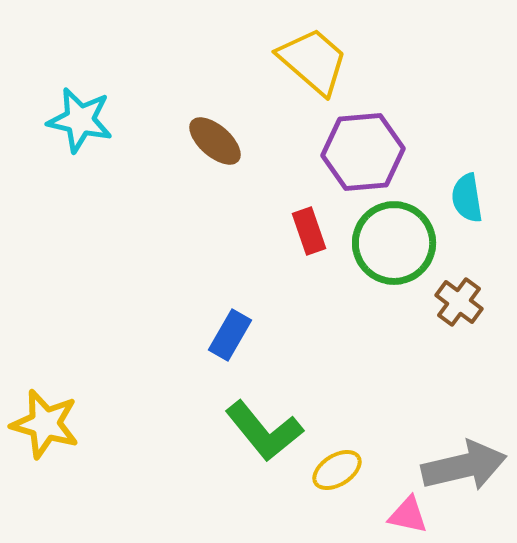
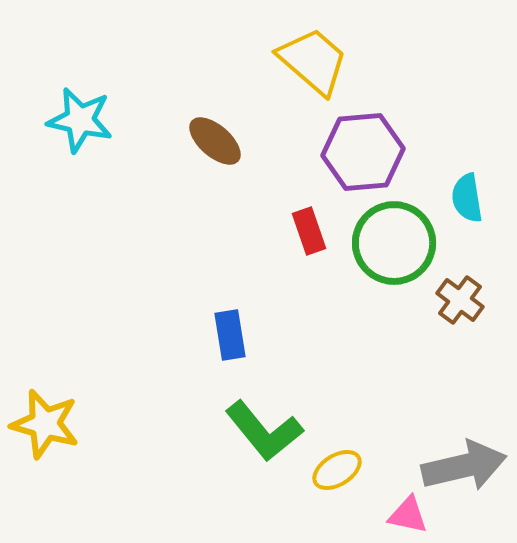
brown cross: moved 1 px right, 2 px up
blue rectangle: rotated 39 degrees counterclockwise
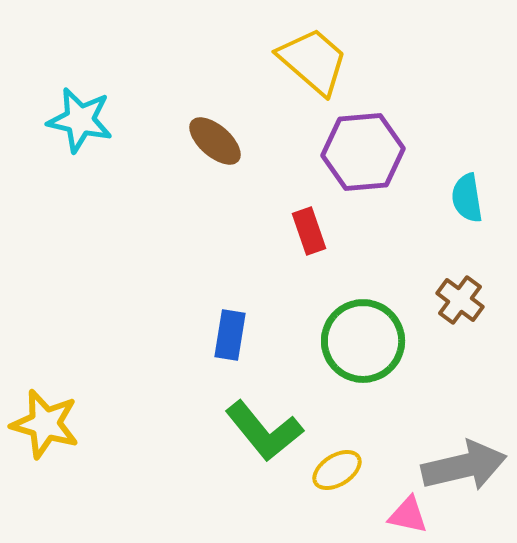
green circle: moved 31 px left, 98 px down
blue rectangle: rotated 18 degrees clockwise
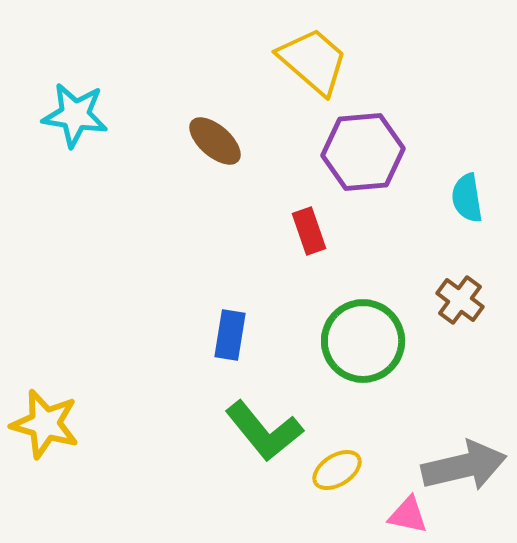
cyan star: moved 5 px left, 5 px up; rotated 4 degrees counterclockwise
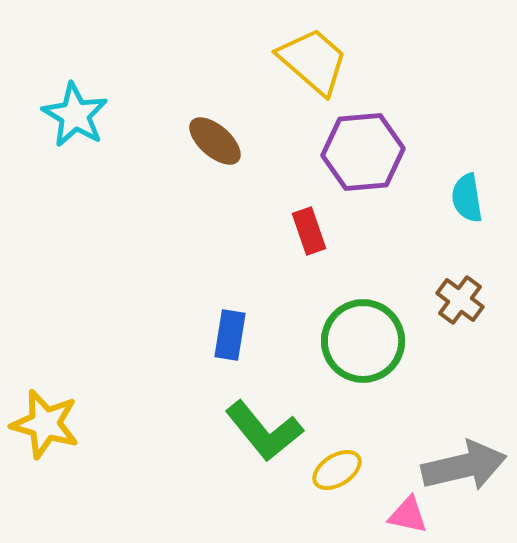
cyan star: rotated 22 degrees clockwise
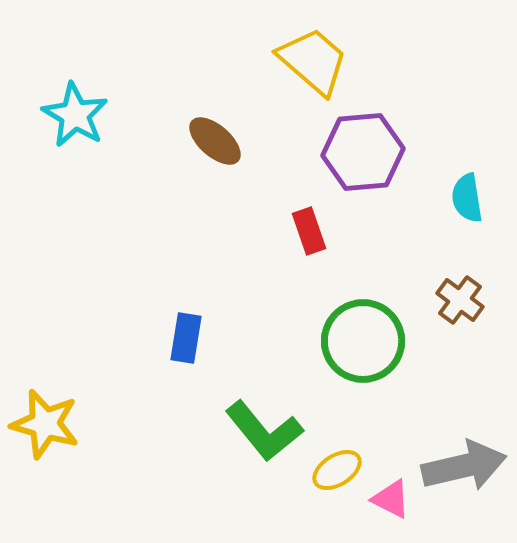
blue rectangle: moved 44 px left, 3 px down
pink triangle: moved 17 px left, 16 px up; rotated 15 degrees clockwise
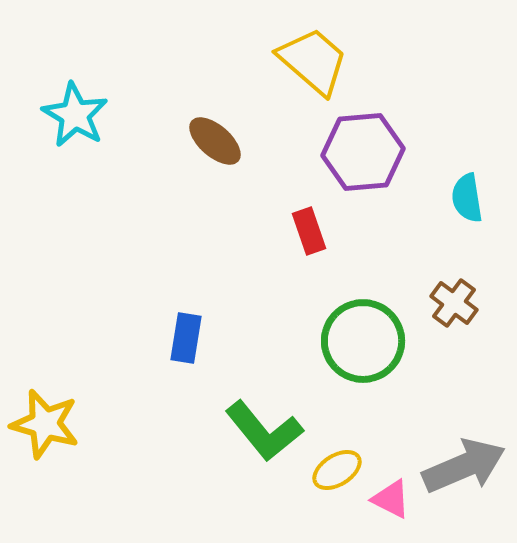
brown cross: moved 6 px left, 3 px down
gray arrow: rotated 10 degrees counterclockwise
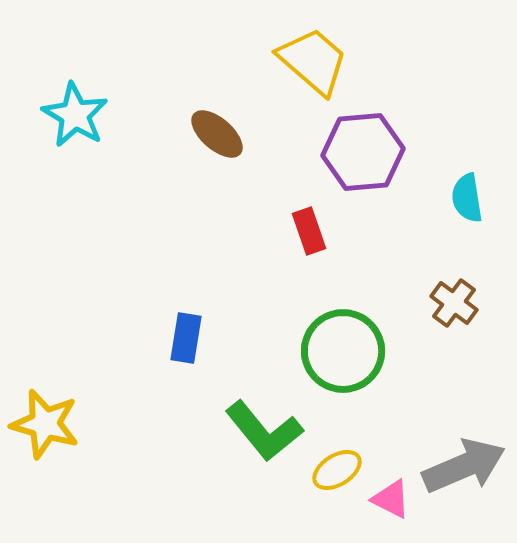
brown ellipse: moved 2 px right, 7 px up
green circle: moved 20 px left, 10 px down
